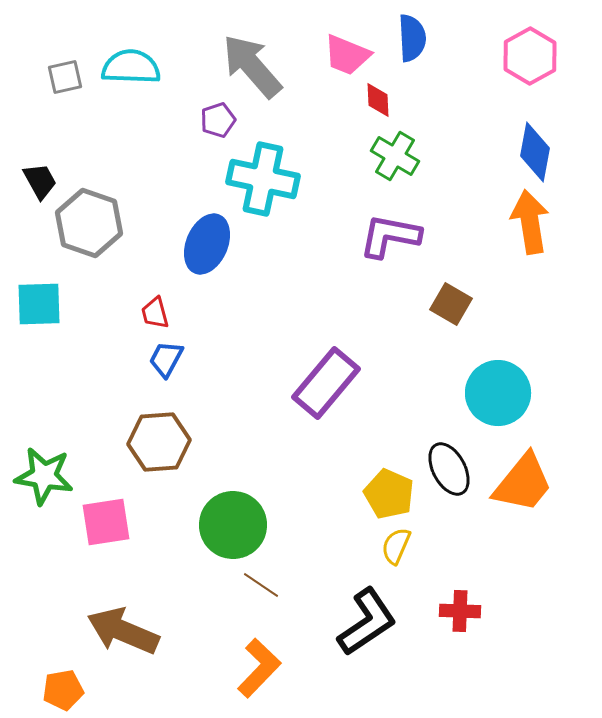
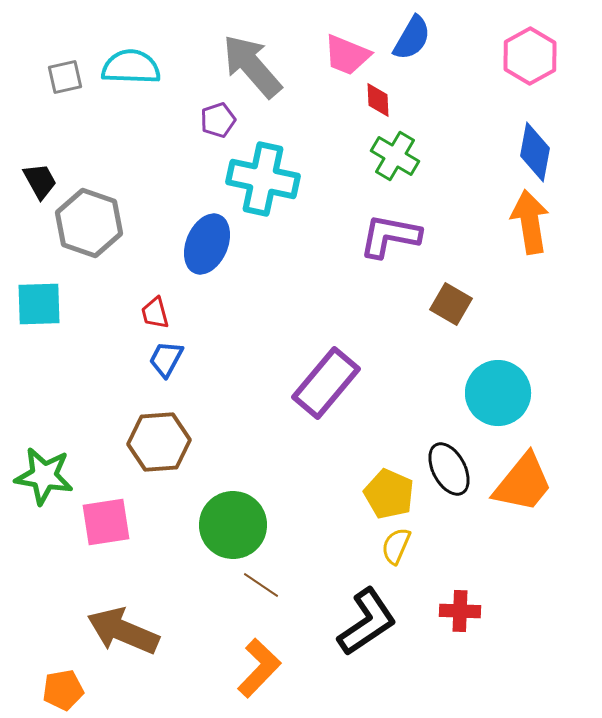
blue semicircle: rotated 33 degrees clockwise
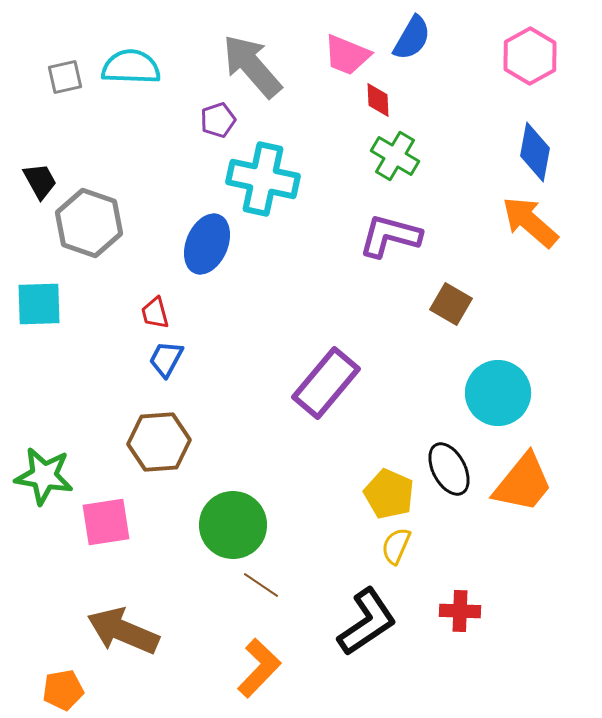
orange arrow: rotated 40 degrees counterclockwise
purple L-shape: rotated 4 degrees clockwise
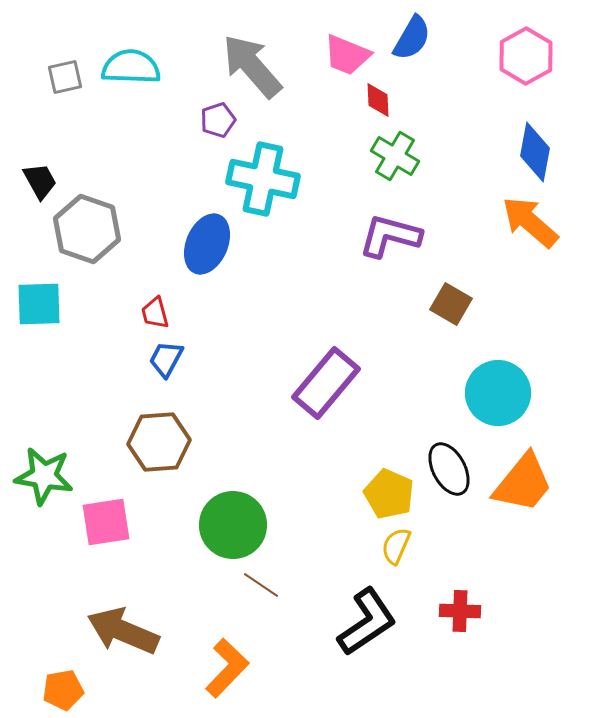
pink hexagon: moved 4 px left
gray hexagon: moved 2 px left, 6 px down
orange L-shape: moved 32 px left
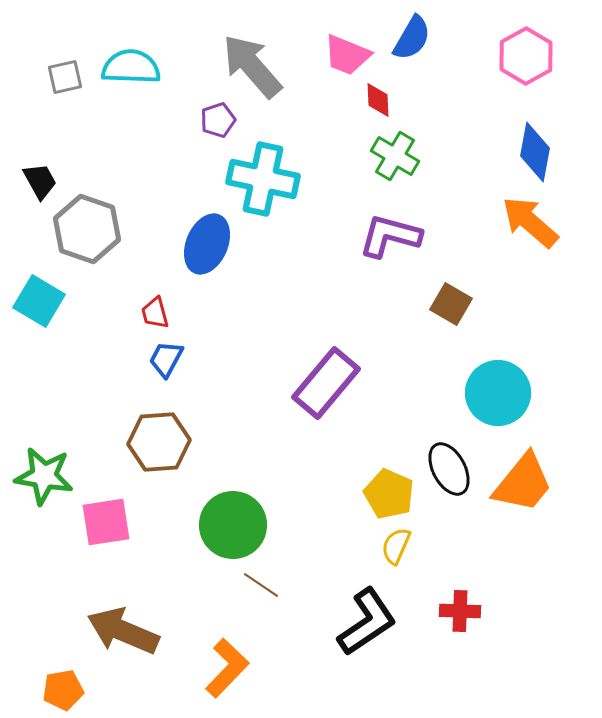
cyan square: moved 3 px up; rotated 33 degrees clockwise
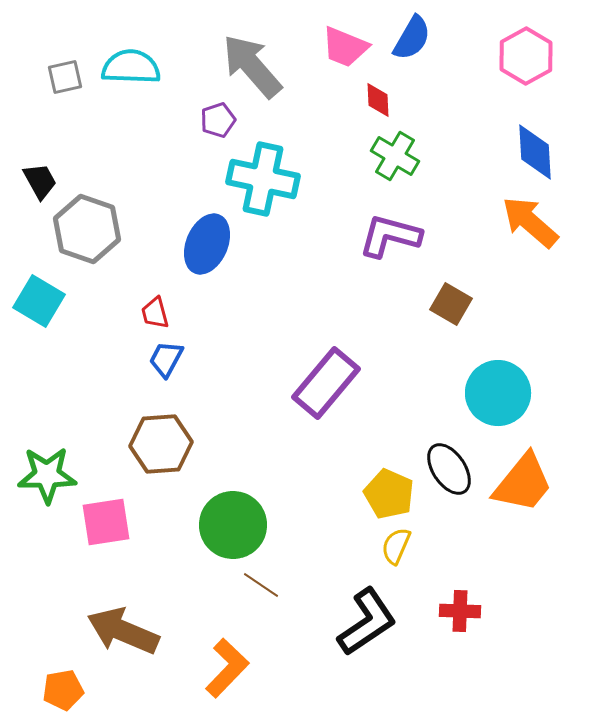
pink trapezoid: moved 2 px left, 8 px up
blue diamond: rotated 14 degrees counterclockwise
brown hexagon: moved 2 px right, 2 px down
black ellipse: rotated 6 degrees counterclockwise
green star: moved 3 px right, 1 px up; rotated 10 degrees counterclockwise
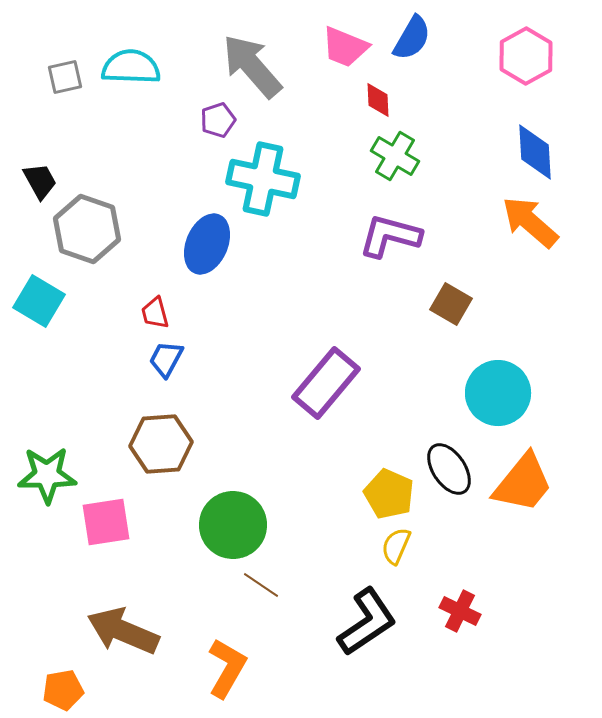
red cross: rotated 24 degrees clockwise
orange L-shape: rotated 14 degrees counterclockwise
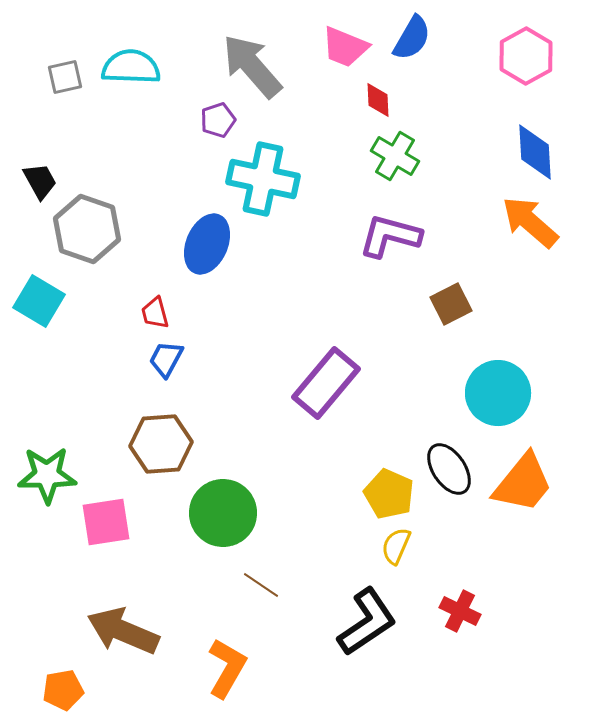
brown square: rotated 33 degrees clockwise
green circle: moved 10 px left, 12 px up
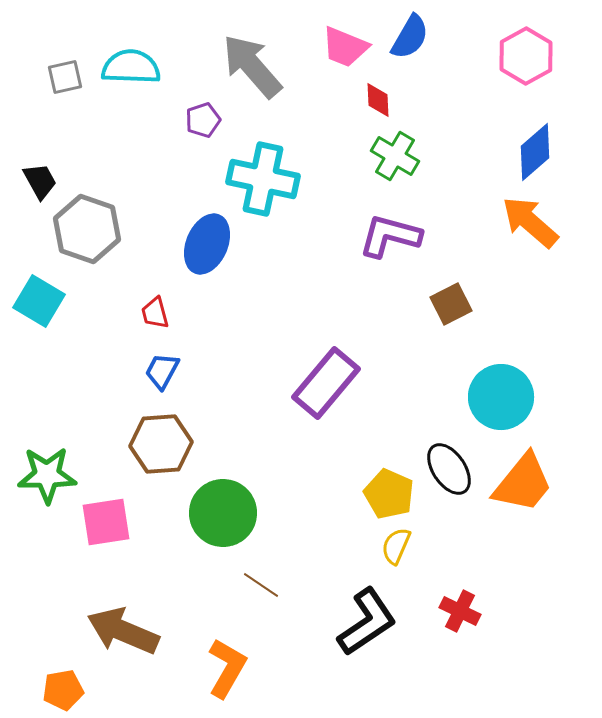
blue semicircle: moved 2 px left, 1 px up
purple pentagon: moved 15 px left
blue diamond: rotated 52 degrees clockwise
blue trapezoid: moved 4 px left, 12 px down
cyan circle: moved 3 px right, 4 px down
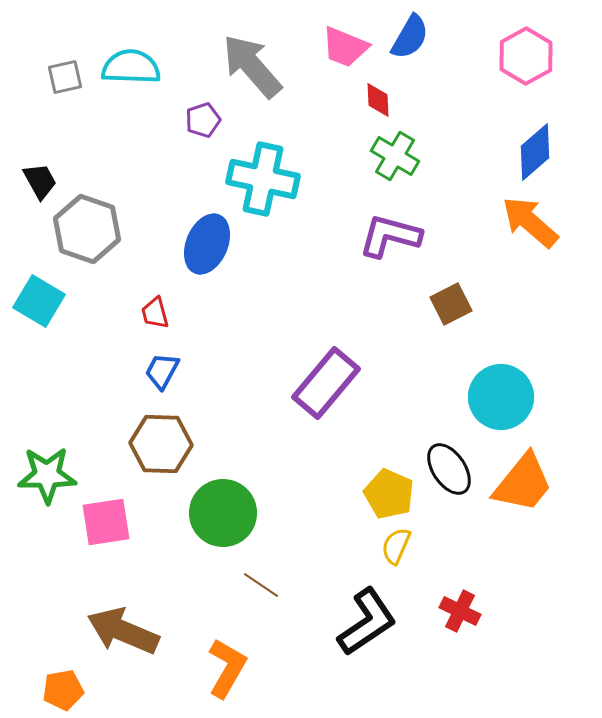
brown hexagon: rotated 6 degrees clockwise
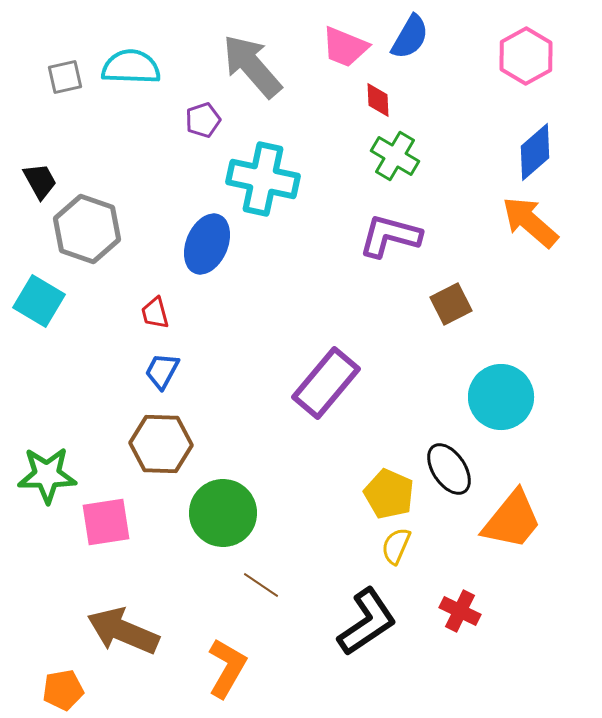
orange trapezoid: moved 11 px left, 37 px down
